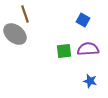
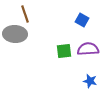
blue square: moved 1 px left
gray ellipse: rotated 35 degrees counterclockwise
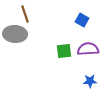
blue star: rotated 16 degrees counterclockwise
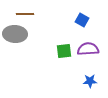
brown line: rotated 72 degrees counterclockwise
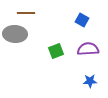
brown line: moved 1 px right, 1 px up
green square: moved 8 px left; rotated 14 degrees counterclockwise
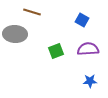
brown line: moved 6 px right, 1 px up; rotated 18 degrees clockwise
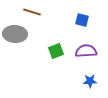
blue square: rotated 16 degrees counterclockwise
purple semicircle: moved 2 px left, 2 px down
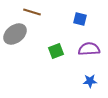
blue square: moved 2 px left, 1 px up
gray ellipse: rotated 40 degrees counterclockwise
purple semicircle: moved 3 px right, 2 px up
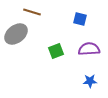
gray ellipse: moved 1 px right
